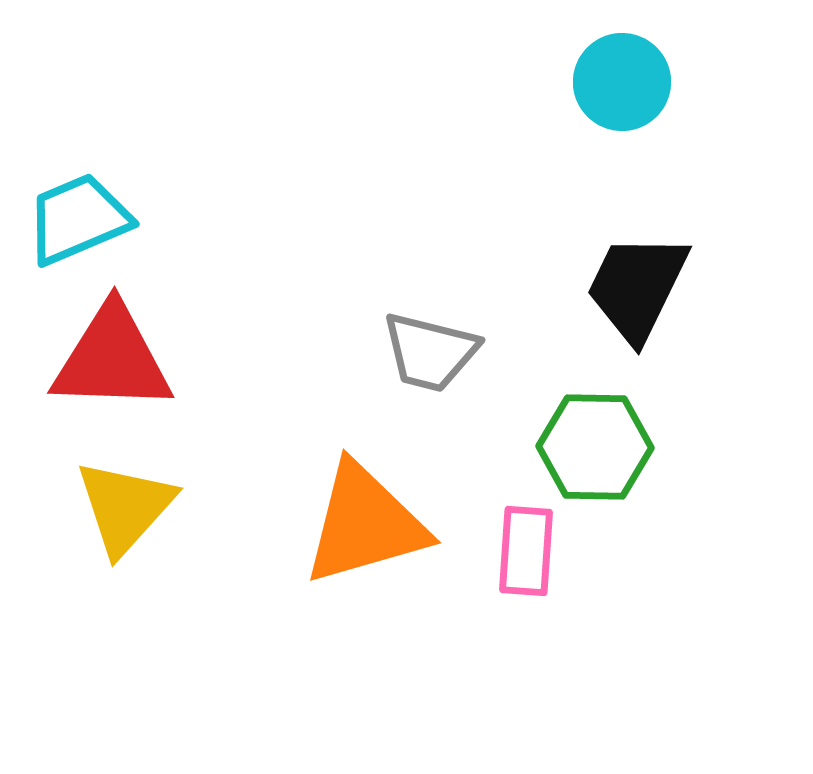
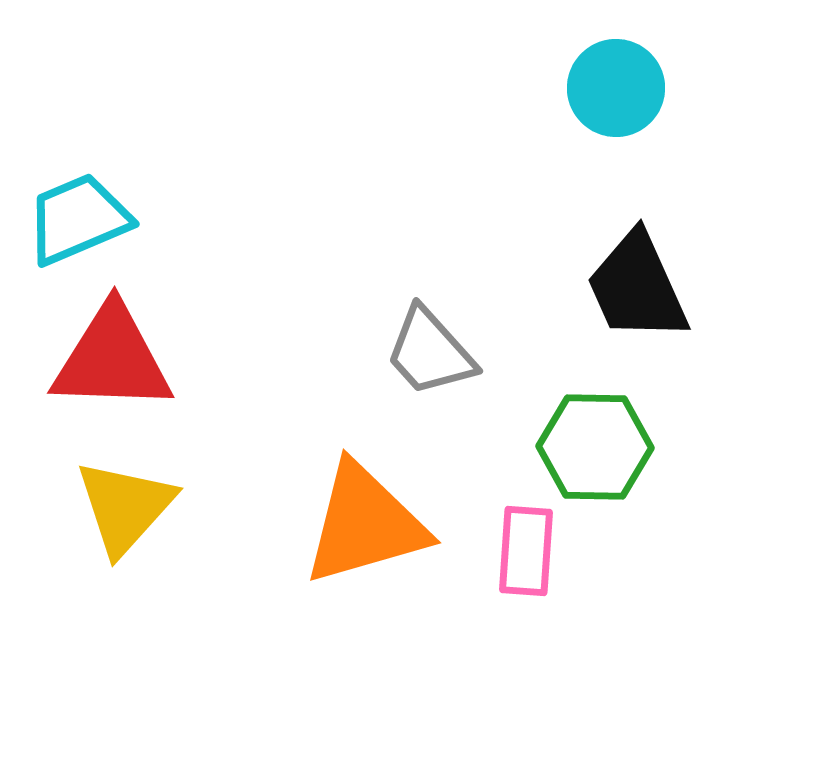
cyan circle: moved 6 px left, 6 px down
black trapezoid: rotated 50 degrees counterclockwise
gray trapezoid: rotated 34 degrees clockwise
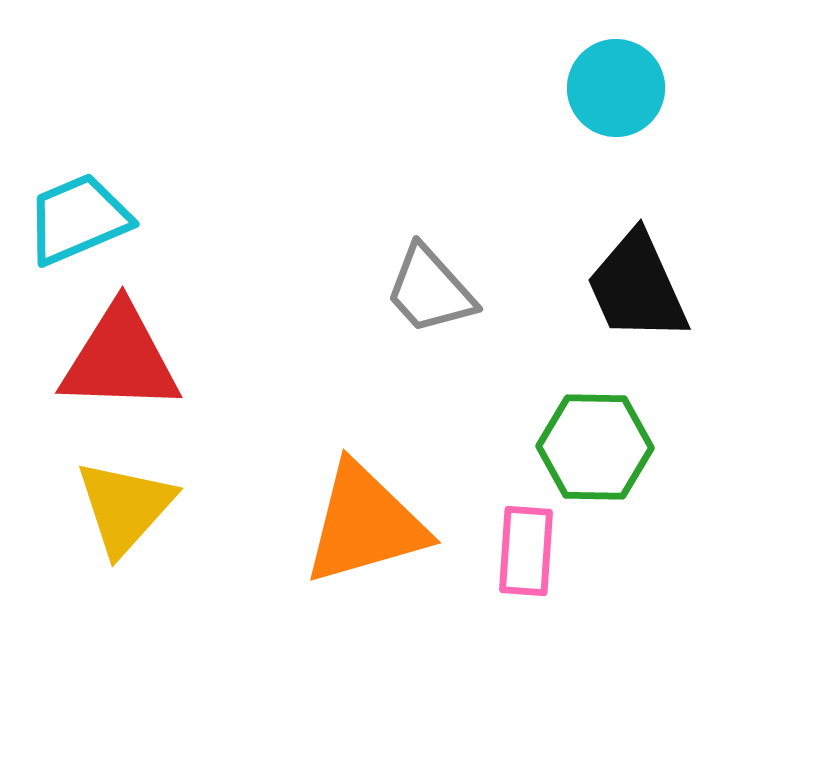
gray trapezoid: moved 62 px up
red triangle: moved 8 px right
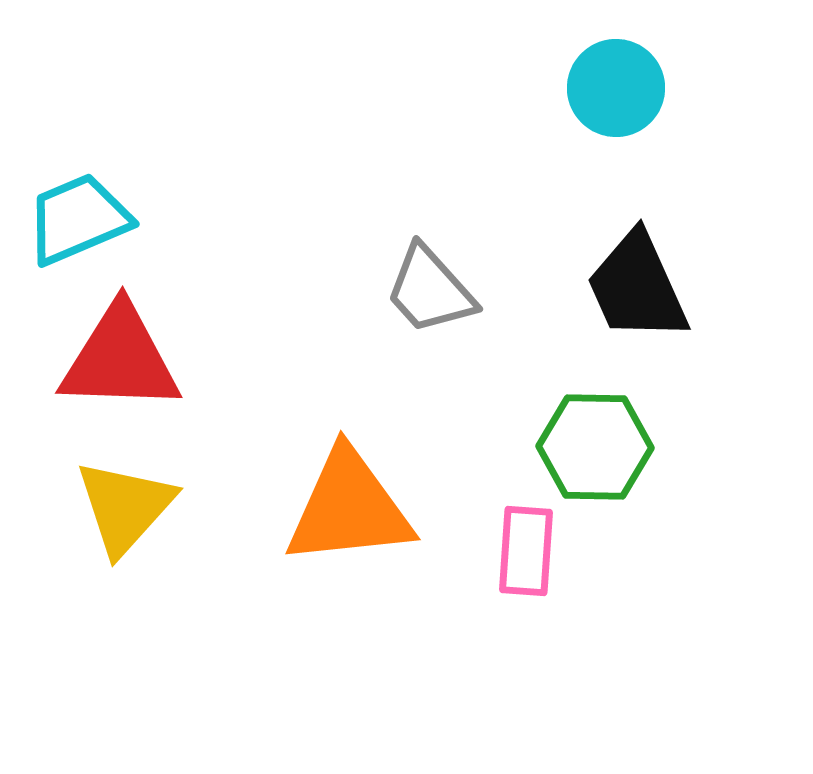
orange triangle: moved 16 px left, 16 px up; rotated 10 degrees clockwise
